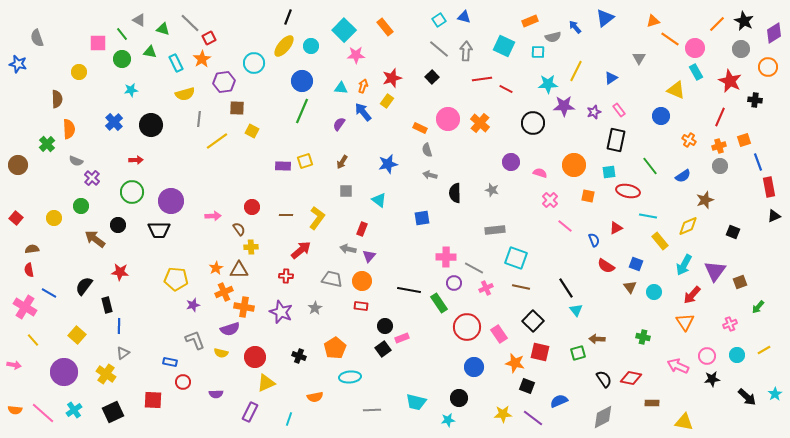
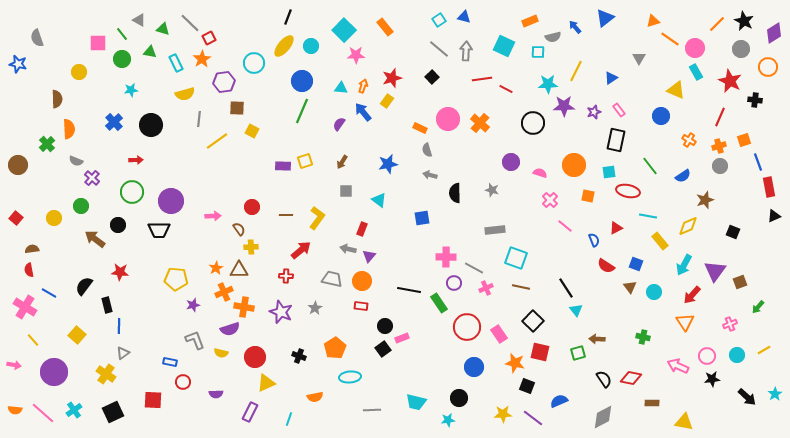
purple circle at (64, 372): moved 10 px left
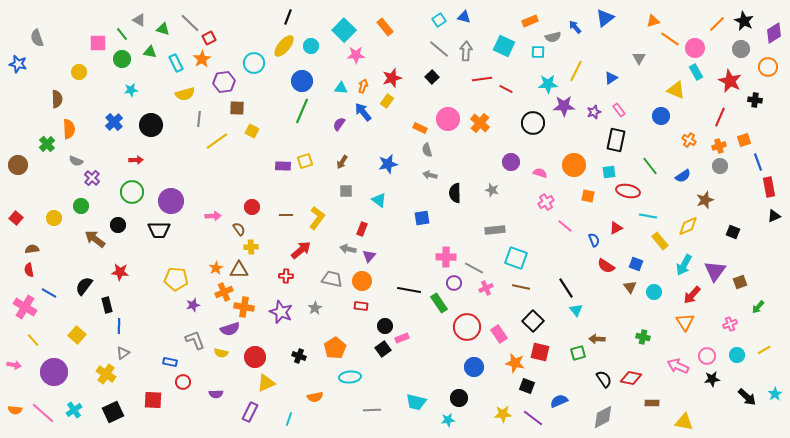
pink cross at (550, 200): moved 4 px left, 2 px down; rotated 14 degrees clockwise
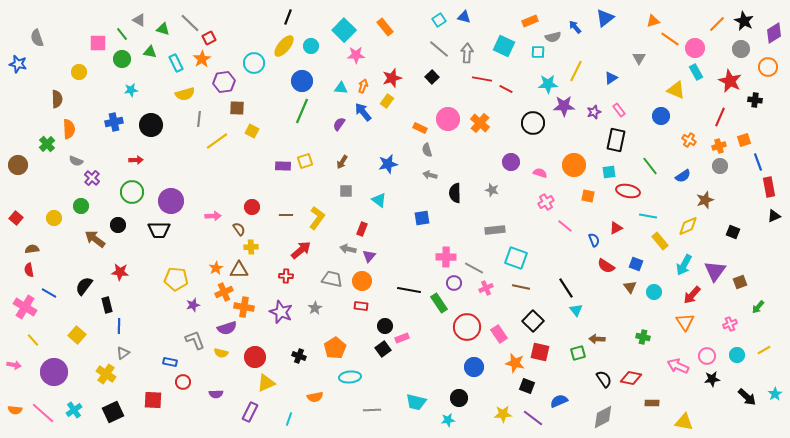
gray arrow at (466, 51): moved 1 px right, 2 px down
red line at (482, 79): rotated 18 degrees clockwise
blue cross at (114, 122): rotated 30 degrees clockwise
purple semicircle at (230, 329): moved 3 px left, 1 px up
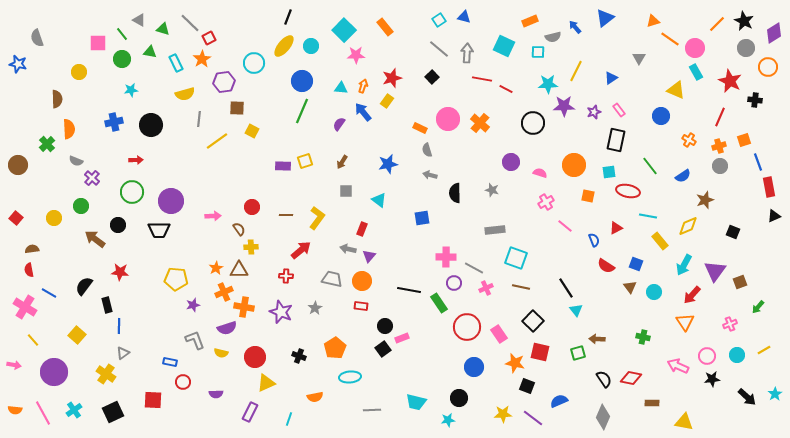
gray circle at (741, 49): moved 5 px right, 1 px up
pink line at (43, 413): rotated 20 degrees clockwise
gray diamond at (603, 417): rotated 40 degrees counterclockwise
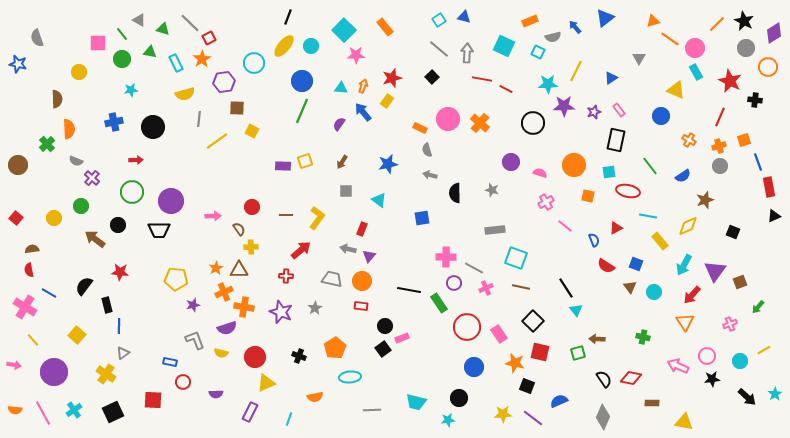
cyan square at (538, 52): rotated 24 degrees clockwise
black circle at (151, 125): moved 2 px right, 2 px down
cyan circle at (737, 355): moved 3 px right, 6 px down
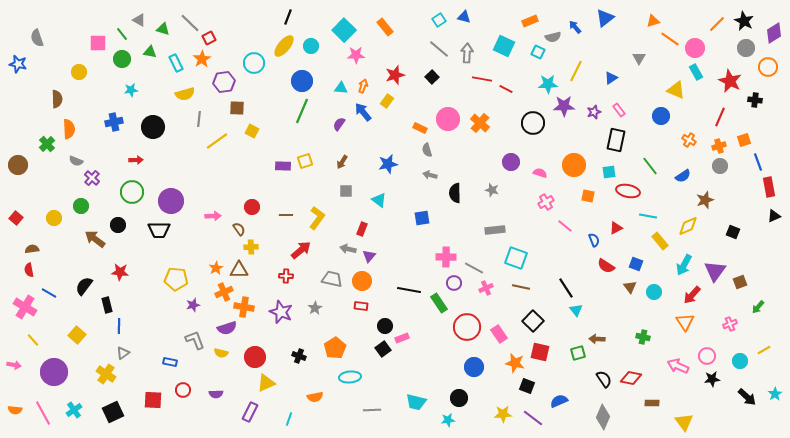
red star at (392, 78): moved 3 px right, 3 px up
red circle at (183, 382): moved 8 px down
yellow triangle at (684, 422): rotated 42 degrees clockwise
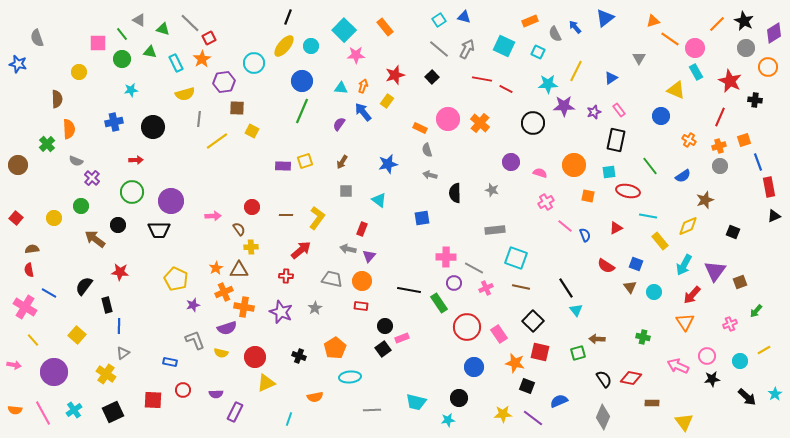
gray semicircle at (553, 37): moved 2 px right, 3 px up; rotated 77 degrees clockwise
gray arrow at (467, 53): moved 4 px up; rotated 24 degrees clockwise
blue semicircle at (594, 240): moved 9 px left, 5 px up
yellow pentagon at (176, 279): rotated 20 degrees clockwise
green arrow at (758, 307): moved 2 px left, 4 px down
purple rectangle at (250, 412): moved 15 px left
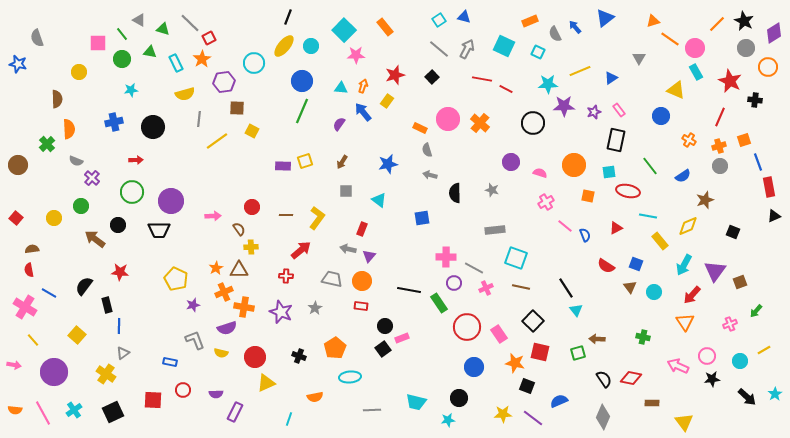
yellow line at (576, 71): moved 4 px right; rotated 40 degrees clockwise
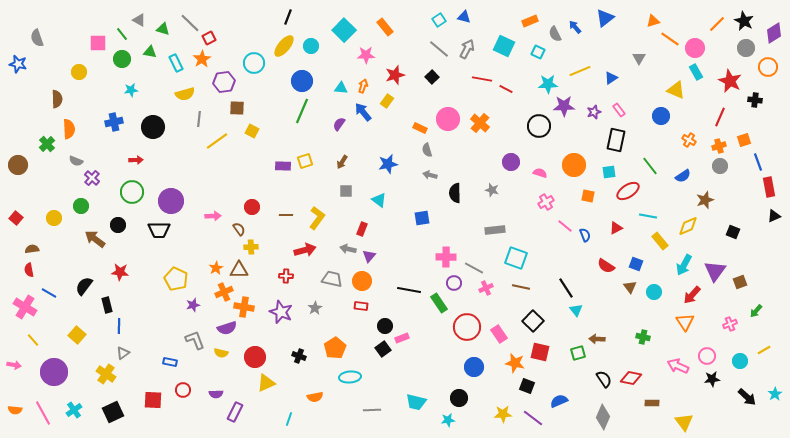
pink star at (356, 55): moved 10 px right
black circle at (533, 123): moved 6 px right, 3 px down
red ellipse at (628, 191): rotated 45 degrees counterclockwise
red arrow at (301, 250): moved 4 px right; rotated 25 degrees clockwise
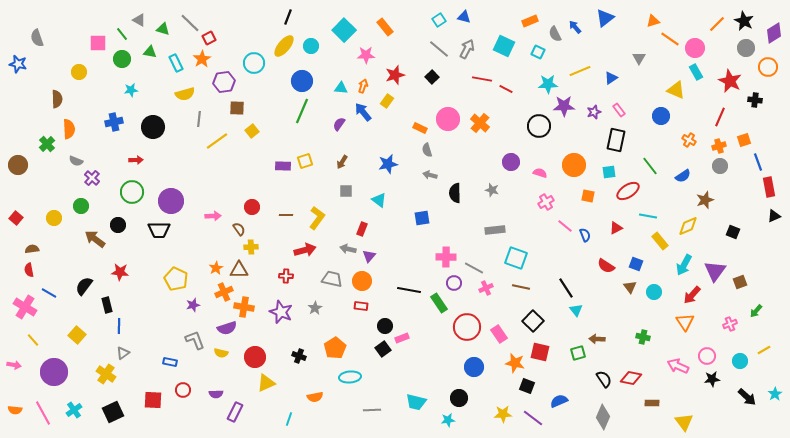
yellow square at (252, 131): rotated 24 degrees clockwise
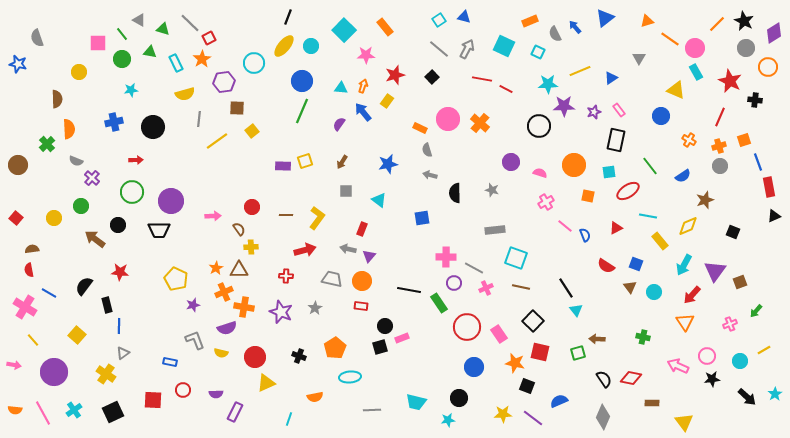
orange triangle at (653, 21): moved 6 px left
black square at (383, 349): moved 3 px left, 2 px up; rotated 21 degrees clockwise
